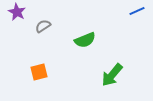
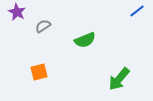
blue line: rotated 14 degrees counterclockwise
green arrow: moved 7 px right, 4 px down
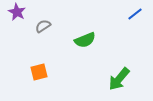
blue line: moved 2 px left, 3 px down
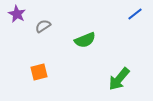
purple star: moved 2 px down
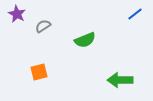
green arrow: moved 1 px right, 1 px down; rotated 50 degrees clockwise
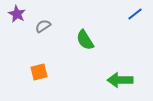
green semicircle: rotated 80 degrees clockwise
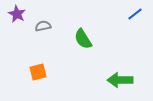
gray semicircle: rotated 21 degrees clockwise
green semicircle: moved 2 px left, 1 px up
orange square: moved 1 px left
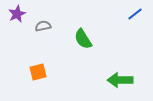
purple star: rotated 18 degrees clockwise
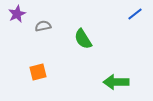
green arrow: moved 4 px left, 2 px down
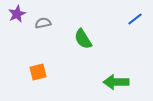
blue line: moved 5 px down
gray semicircle: moved 3 px up
